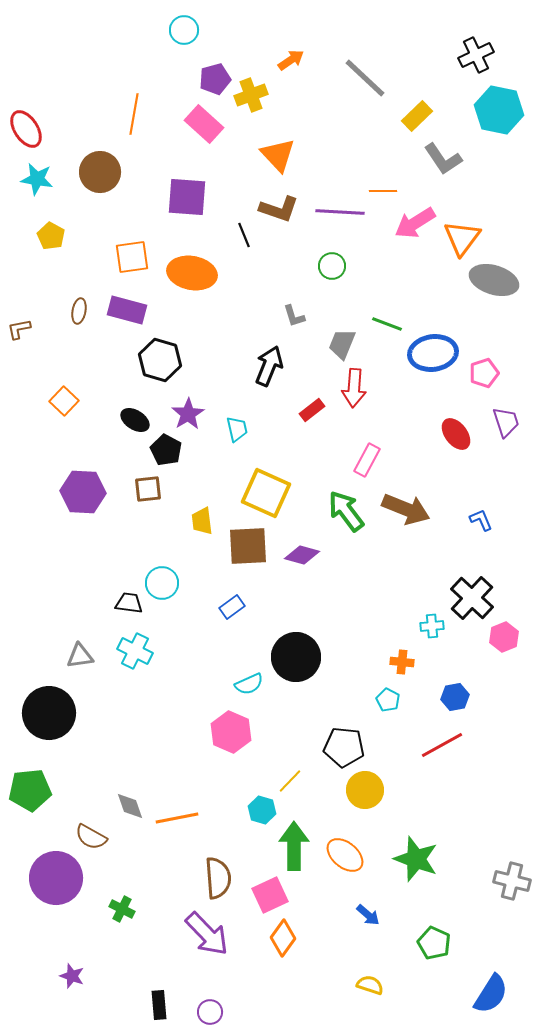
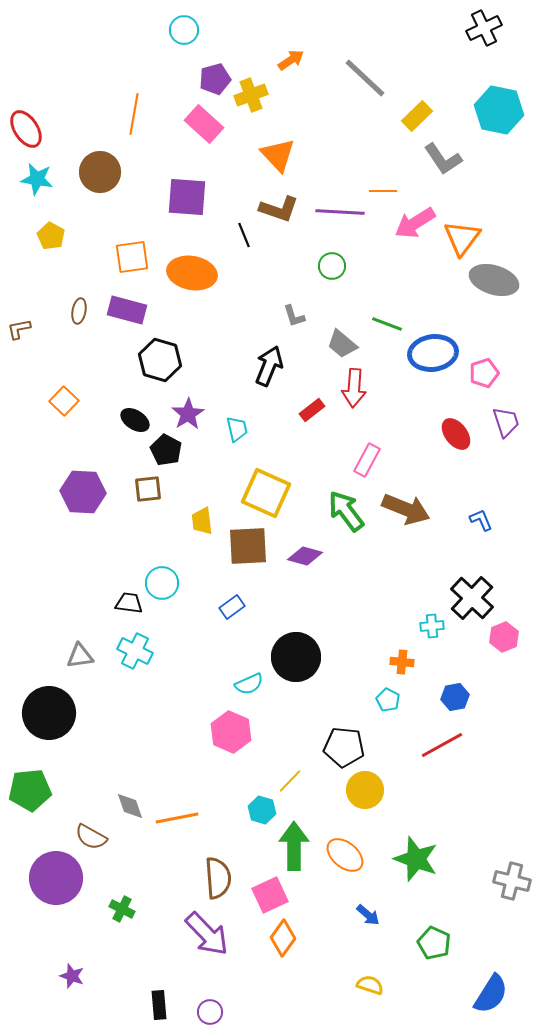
black cross at (476, 55): moved 8 px right, 27 px up
gray trapezoid at (342, 344): rotated 72 degrees counterclockwise
purple diamond at (302, 555): moved 3 px right, 1 px down
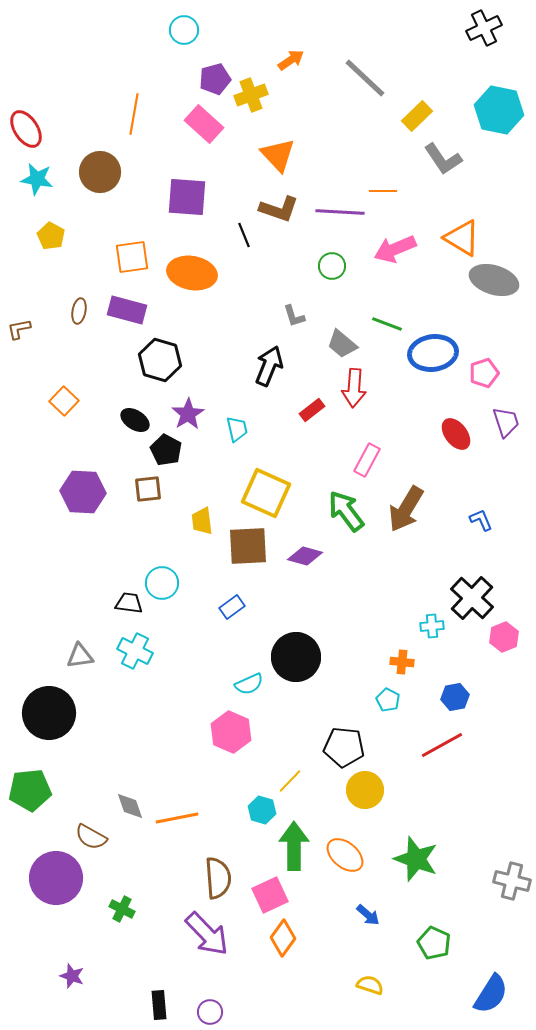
pink arrow at (415, 223): moved 20 px left, 26 px down; rotated 9 degrees clockwise
orange triangle at (462, 238): rotated 36 degrees counterclockwise
brown arrow at (406, 509): rotated 99 degrees clockwise
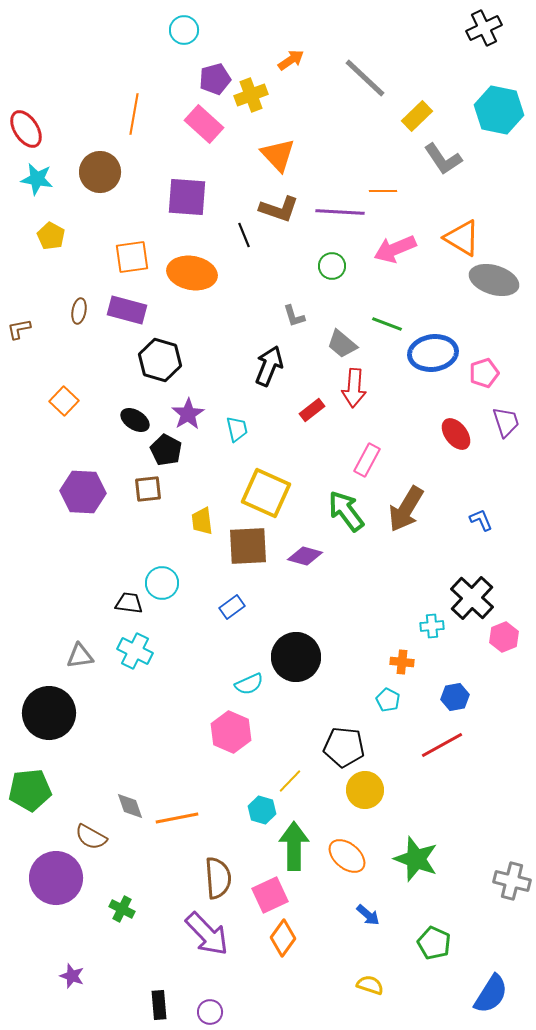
orange ellipse at (345, 855): moved 2 px right, 1 px down
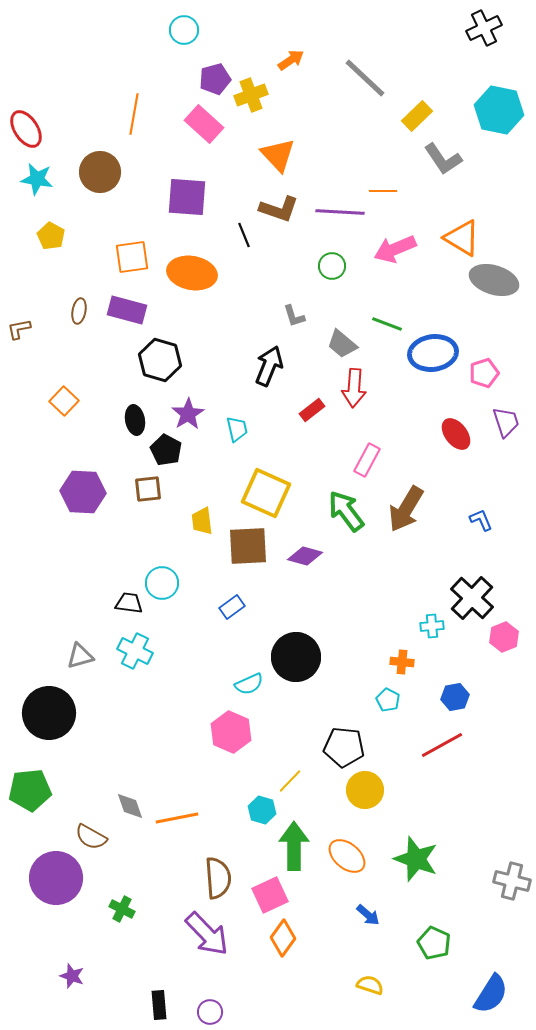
black ellipse at (135, 420): rotated 48 degrees clockwise
gray triangle at (80, 656): rotated 8 degrees counterclockwise
